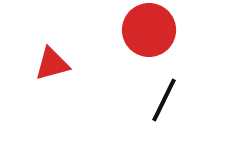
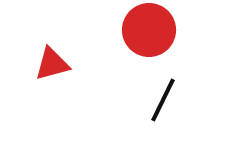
black line: moved 1 px left
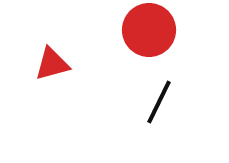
black line: moved 4 px left, 2 px down
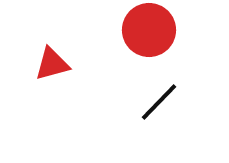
black line: rotated 18 degrees clockwise
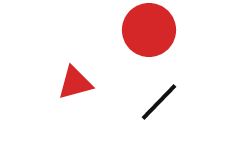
red triangle: moved 23 px right, 19 px down
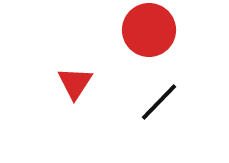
red triangle: rotated 42 degrees counterclockwise
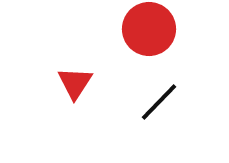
red circle: moved 1 px up
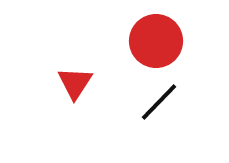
red circle: moved 7 px right, 12 px down
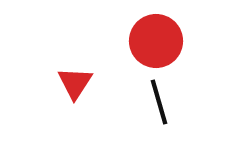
black line: rotated 60 degrees counterclockwise
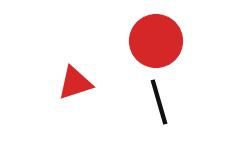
red triangle: rotated 39 degrees clockwise
